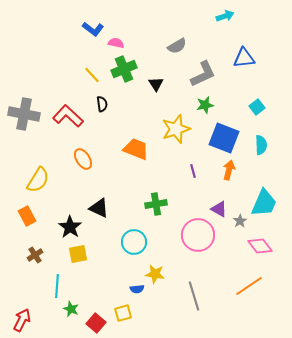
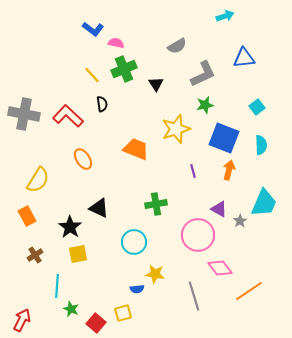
pink diamond at (260, 246): moved 40 px left, 22 px down
orange line at (249, 286): moved 5 px down
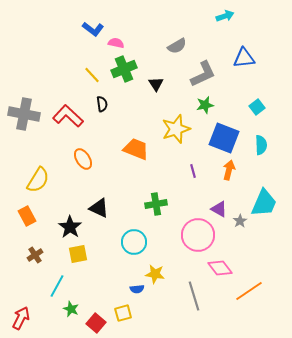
cyan line at (57, 286): rotated 25 degrees clockwise
red arrow at (22, 320): moved 1 px left, 2 px up
